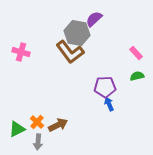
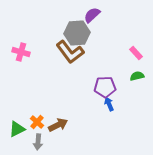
purple semicircle: moved 2 px left, 4 px up
gray hexagon: rotated 15 degrees counterclockwise
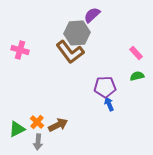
pink cross: moved 1 px left, 2 px up
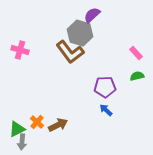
gray hexagon: moved 3 px right; rotated 20 degrees clockwise
blue arrow: moved 3 px left, 6 px down; rotated 24 degrees counterclockwise
gray arrow: moved 16 px left
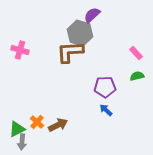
brown L-shape: rotated 124 degrees clockwise
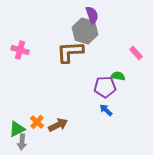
purple semicircle: rotated 114 degrees clockwise
gray hexagon: moved 5 px right, 2 px up
green semicircle: moved 19 px left; rotated 24 degrees clockwise
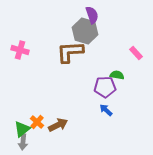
green semicircle: moved 1 px left, 1 px up
green triangle: moved 5 px right; rotated 12 degrees counterclockwise
gray arrow: moved 1 px right
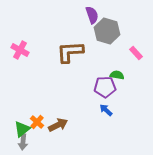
gray hexagon: moved 22 px right
pink cross: rotated 12 degrees clockwise
